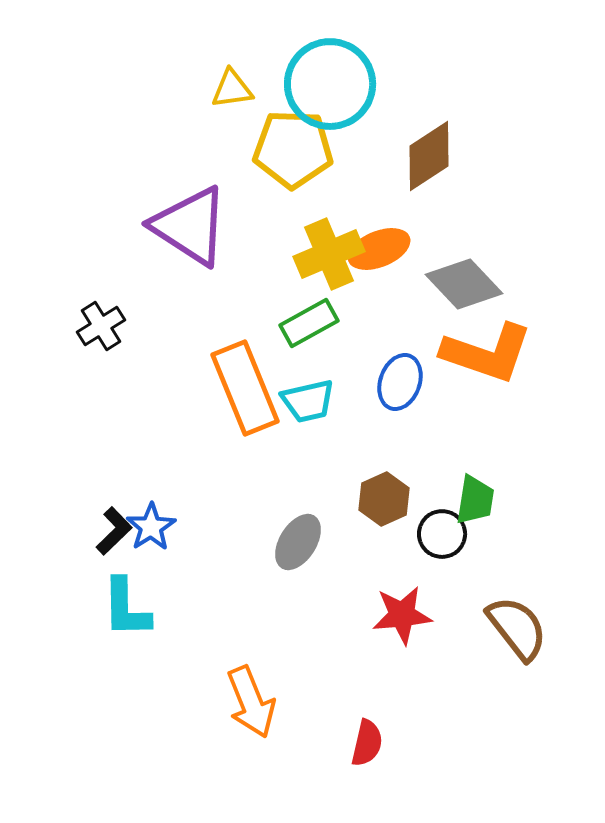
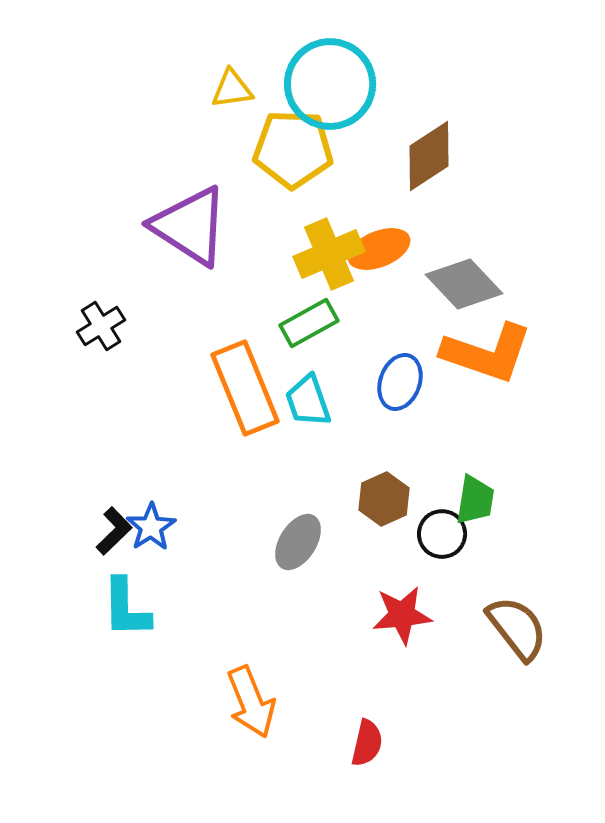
cyan trapezoid: rotated 84 degrees clockwise
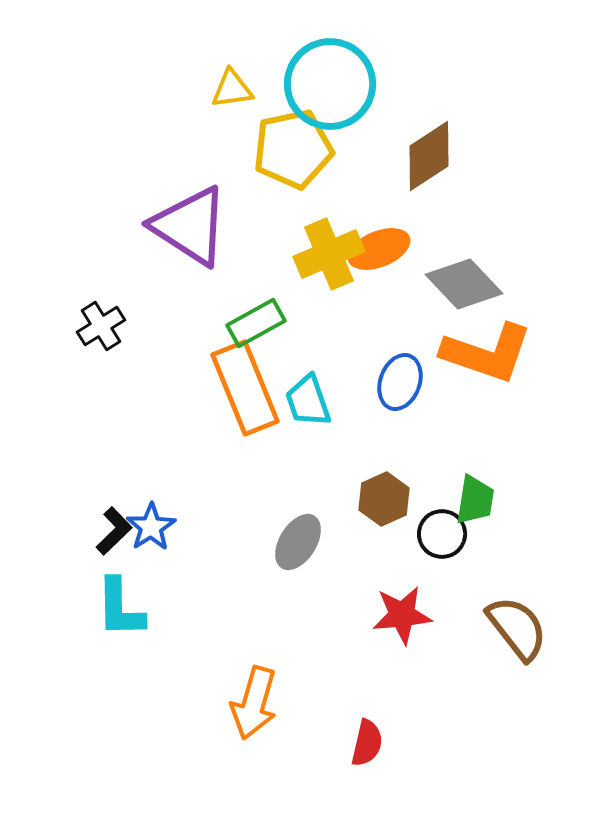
yellow pentagon: rotated 14 degrees counterclockwise
green rectangle: moved 53 px left
cyan L-shape: moved 6 px left
orange arrow: moved 3 px right, 1 px down; rotated 38 degrees clockwise
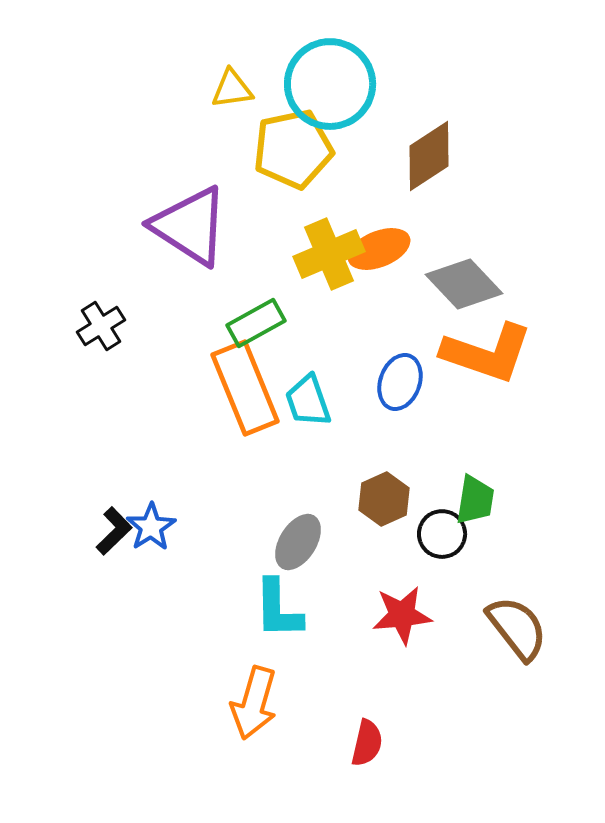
cyan L-shape: moved 158 px right, 1 px down
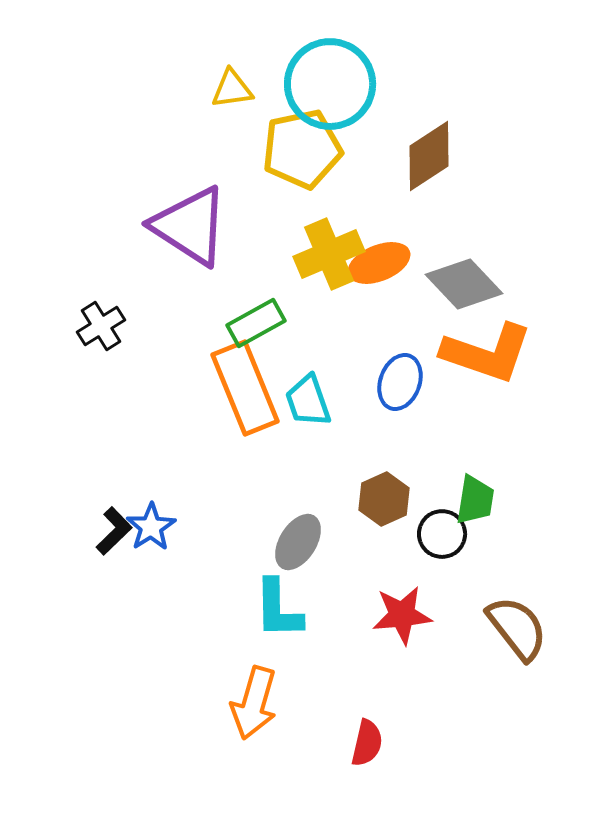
yellow pentagon: moved 9 px right
orange ellipse: moved 14 px down
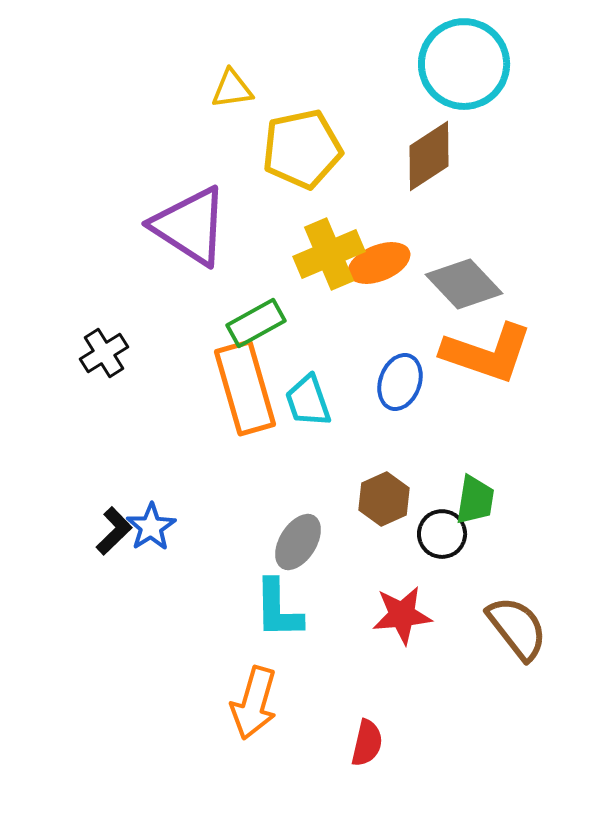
cyan circle: moved 134 px right, 20 px up
black cross: moved 3 px right, 27 px down
orange rectangle: rotated 6 degrees clockwise
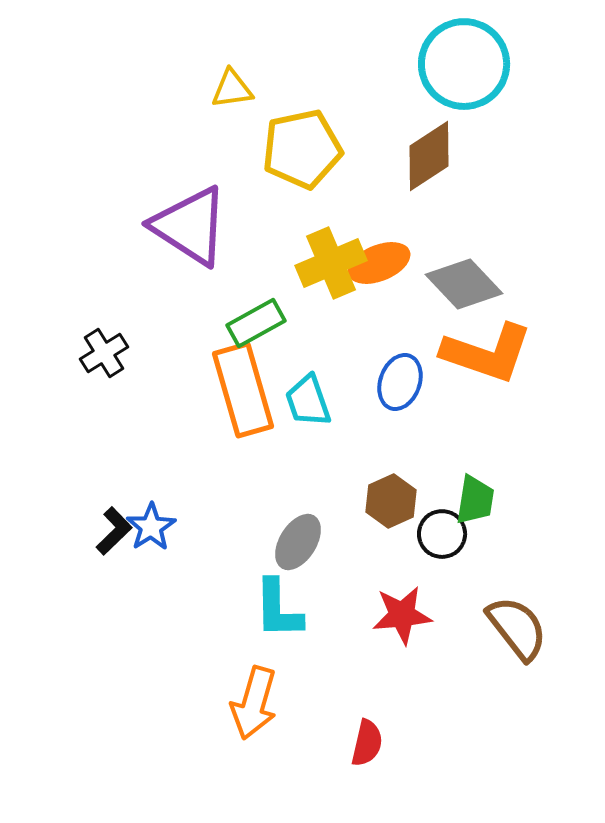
yellow cross: moved 2 px right, 9 px down
orange rectangle: moved 2 px left, 2 px down
brown hexagon: moved 7 px right, 2 px down
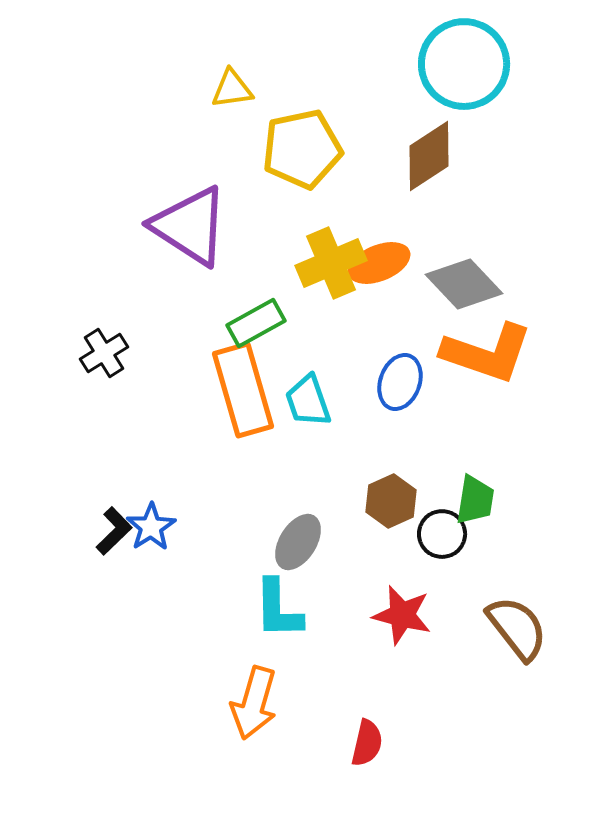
red star: rotated 20 degrees clockwise
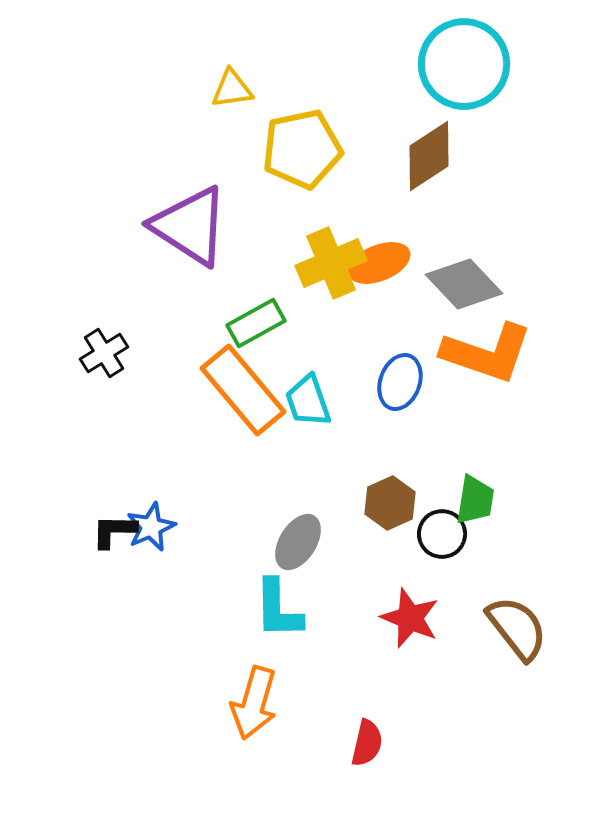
orange rectangle: rotated 24 degrees counterclockwise
brown hexagon: moved 1 px left, 2 px down
blue star: rotated 9 degrees clockwise
black L-shape: rotated 135 degrees counterclockwise
red star: moved 8 px right, 3 px down; rotated 8 degrees clockwise
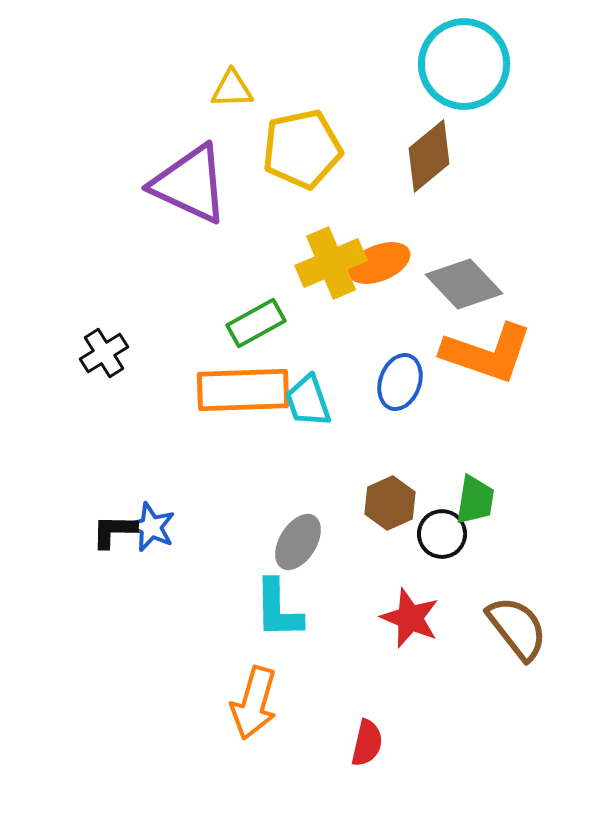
yellow triangle: rotated 6 degrees clockwise
brown diamond: rotated 6 degrees counterclockwise
purple triangle: moved 42 px up; rotated 8 degrees counterclockwise
orange rectangle: rotated 52 degrees counterclockwise
blue star: rotated 24 degrees counterclockwise
